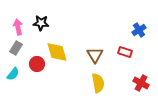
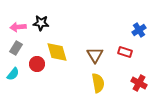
pink arrow: rotated 84 degrees counterclockwise
red cross: moved 2 px left
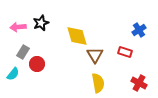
black star: rotated 28 degrees counterclockwise
gray rectangle: moved 7 px right, 4 px down
yellow diamond: moved 20 px right, 16 px up
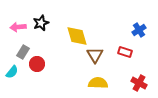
cyan semicircle: moved 1 px left, 2 px up
yellow semicircle: rotated 78 degrees counterclockwise
